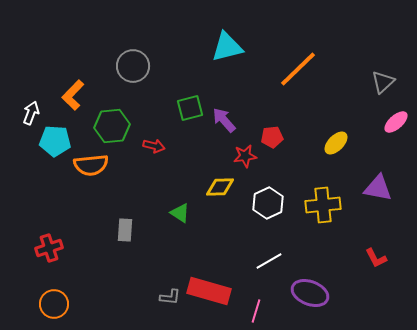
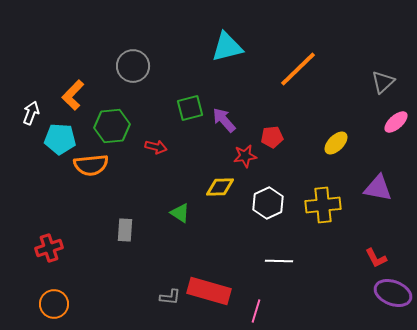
cyan pentagon: moved 5 px right, 2 px up
red arrow: moved 2 px right, 1 px down
white line: moved 10 px right; rotated 32 degrees clockwise
purple ellipse: moved 83 px right
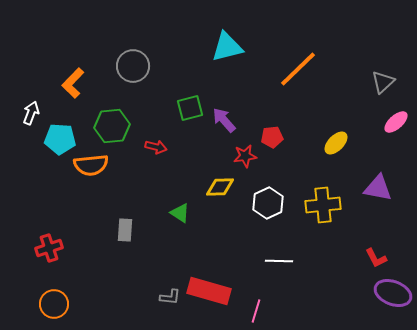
orange L-shape: moved 12 px up
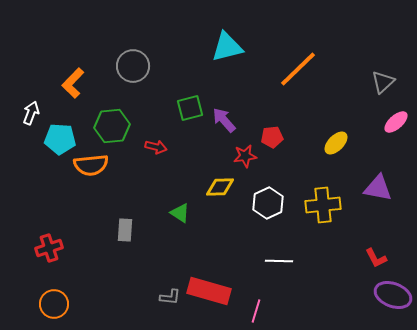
purple ellipse: moved 2 px down
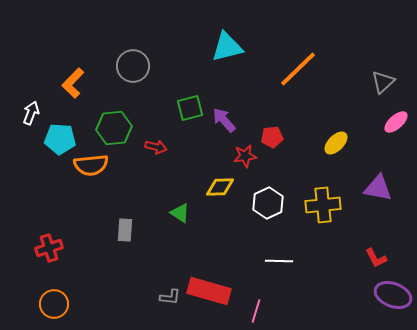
green hexagon: moved 2 px right, 2 px down
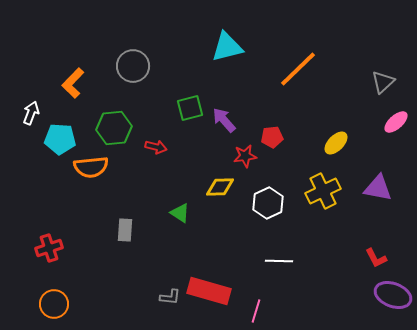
orange semicircle: moved 2 px down
yellow cross: moved 14 px up; rotated 20 degrees counterclockwise
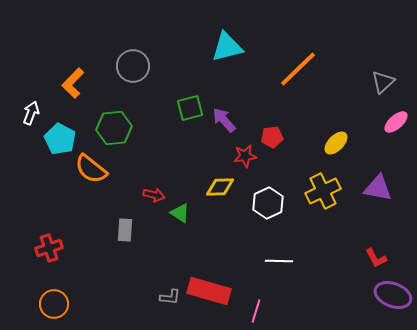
cyan pentagon: rotated 24 degrees clockwise
red arrow: moved 2 px left, 48 px down
orange semicircle: moved 2 px down; rotated 44 degrees clockwise
